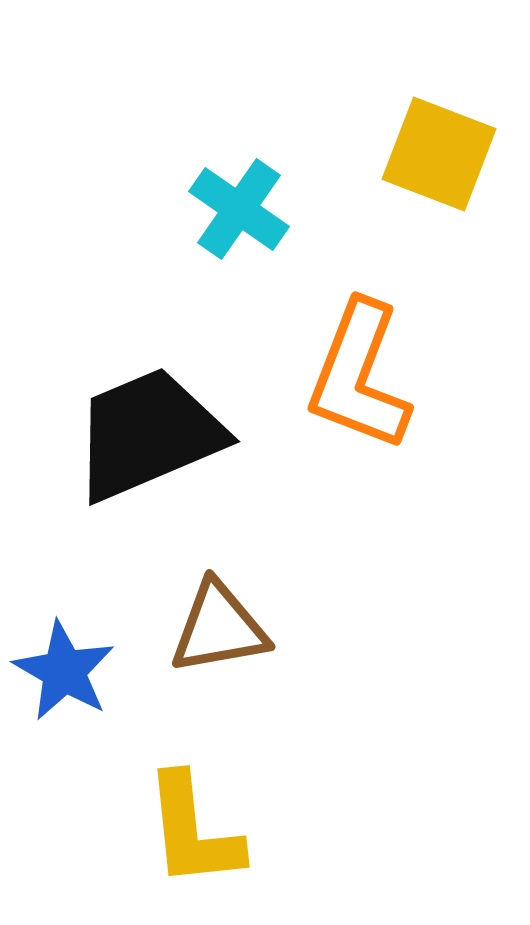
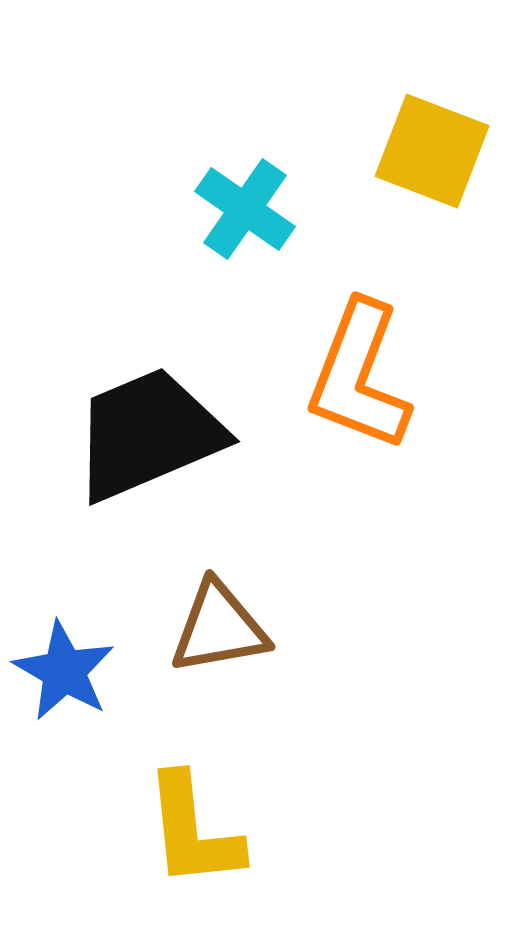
yellow square: moved 7 px left, 3 px up
cyan cross: moved 6 px right
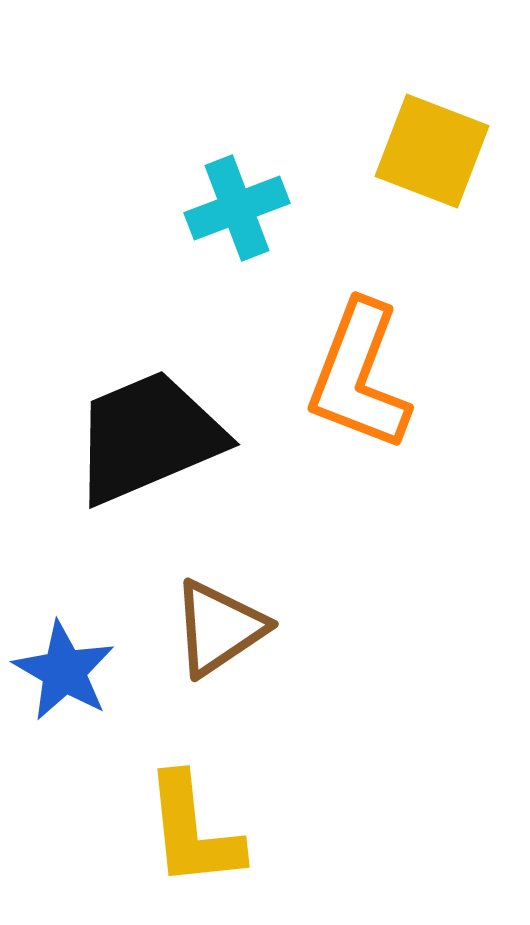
cyan cross: moved 8 px left, 1 px up; rotated 34 degrees clockwise
black trapezoid: moved 3 px down
brown triangle: rotated 24 degrees counterclockwise
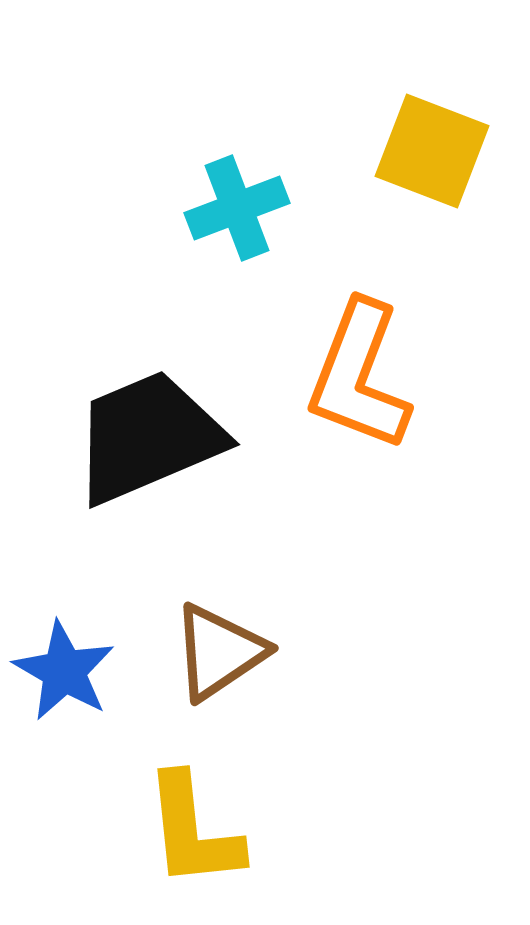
brown triangle: moved 24 px down
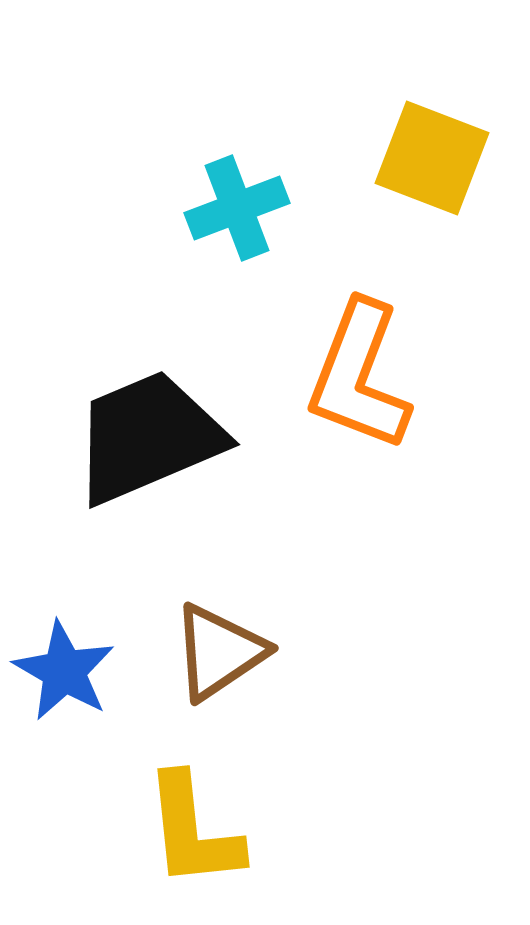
yellow square: moved 7 px down
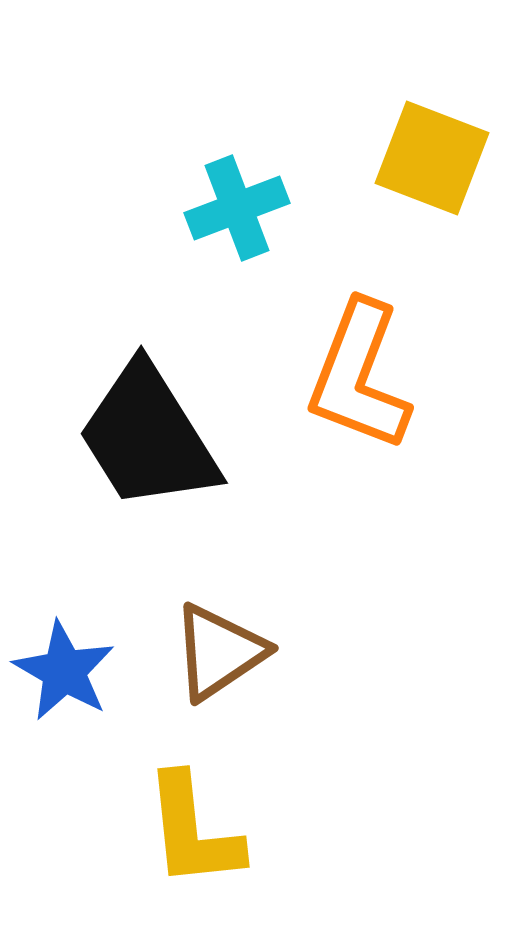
black trapezoid: rotated 99 degrees counterclockwise
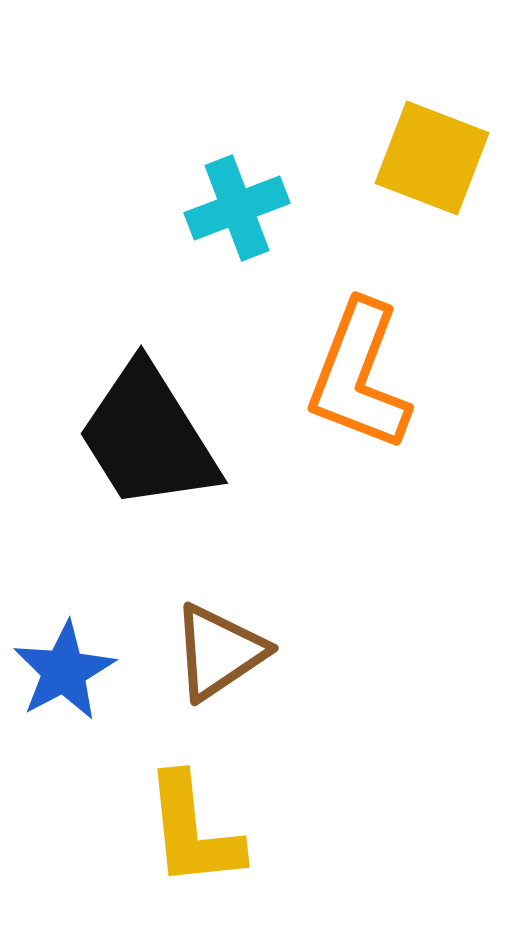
blue star: rotated 14 degrees clockwise
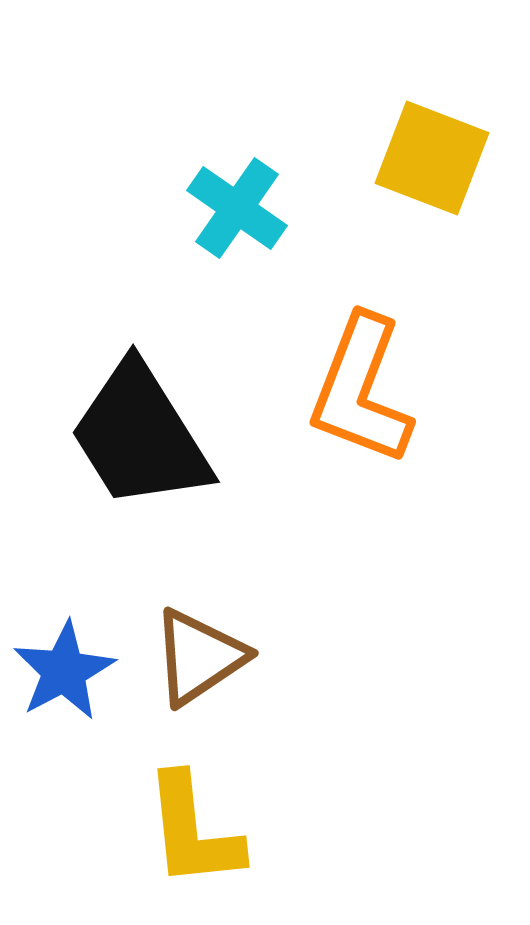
cyan cross: rotated 34 degrees counterclockwise
orange L-shape: moved 2 px right, 14 px down
black trapezoid: moved 8 px left, 1 px up
brown triangle: moved 20 px left, 5 px down
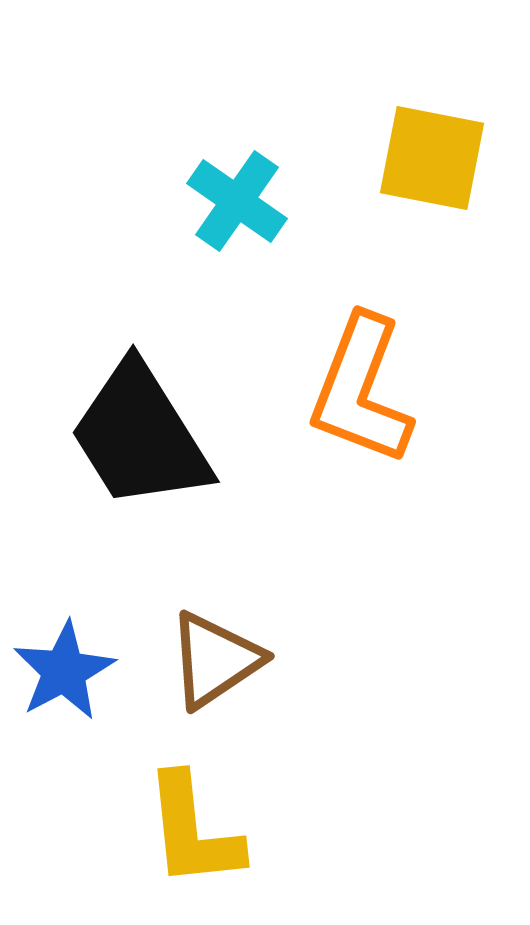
yellow square: rotated 10 degrees counterclockwise
cyan cross: moved 7 px up
brown triangle: moved 16 px right, 3 px down
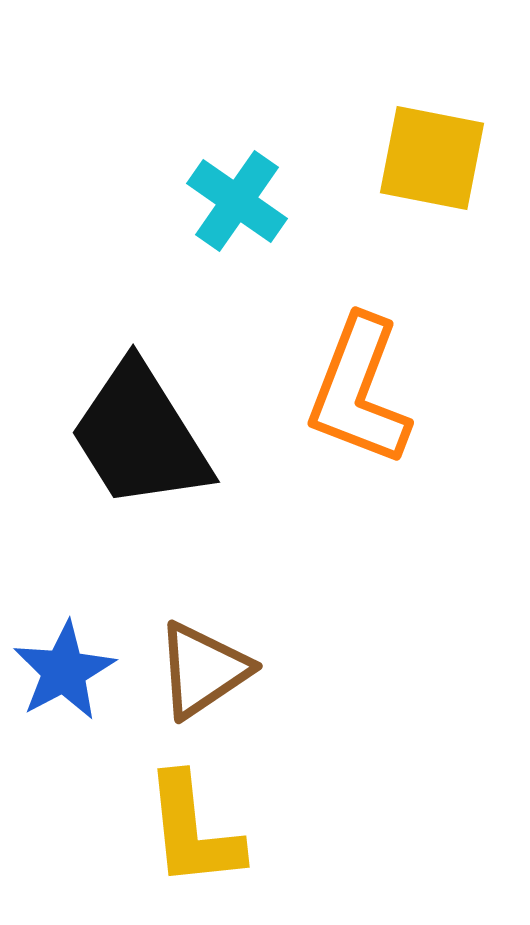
orange L-shape: moved 2 px left, 1 px down
brown triangle: moved 12 px left, 10 px down
